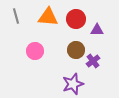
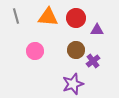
red circle: moved 1 px up
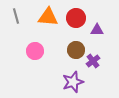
purple star: moved 2 px up
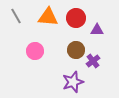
gray line: rotated 14 degrees counterclockwise
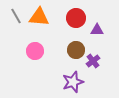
orange triangle: moved 9 px left
